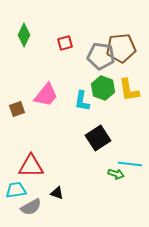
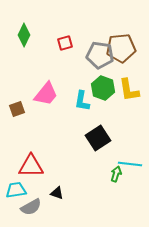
gray pentagon: moved 1 px left, 1 px up
pink trapezoid: moved 1 px up
green arrow: rotated 91 degrees counterclockwise
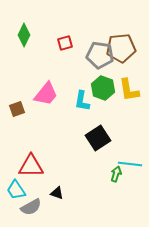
cyan trapezoid: rotated 115 degrees counterclockwise
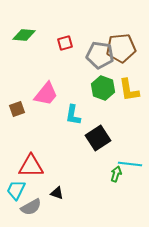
green diamond: rotated 70 degrees clockwise
cyan L-shape: moved 9 px left, 14 px down
cyan trapezoid: rotated 60 degrees clockwise
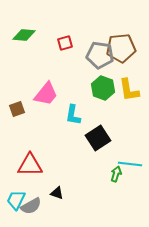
red triangle: moved 1 px left, 1 px up
cyan trapezoid: moved 10 px down
gray semicircle: moved 1 px up
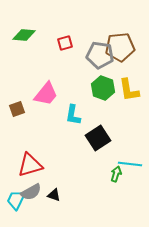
brown pentagon: moved 1 px left, 1 px up
red triangle: rotated 16 degrees counterclockwise
black triangle: moved 3 px left, 2 px down
gray semicircle: moved 14 px up
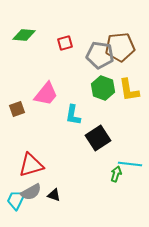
red triangle: moved 1 px right
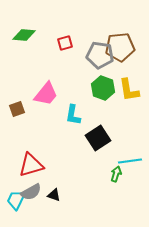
cyan line: moved 3 px up; rotated 15 degrees counterclockwise
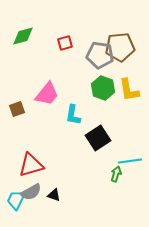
green diamond: moved 1 px left, 1 px down; rotated 20 degrees counterclockwise
pink trapezoid: moved 1 px right
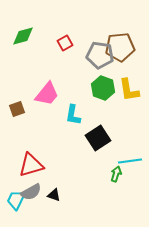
red square: rotated 14 degrees counterclockwise
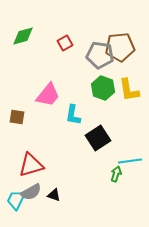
pink trapezoid: moved 1 px right, 1 px down
brown square: moved 8 px down; rotated 28 degrees clockwise
